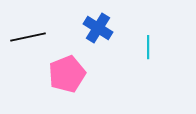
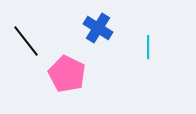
black line: moved 2 px left, 4 px down; rotated 64 degrees clockwise
pink pentagon: rotated 24 degrees counterclockwise
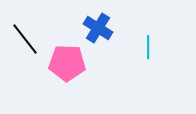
black line: moved 1 px left, 2 px up
pink pentagon: moved 11 px up; rotated 24 degrees counterclockwise
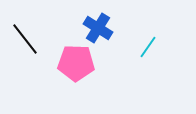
cyan line: rotated 35 degrees clockwise
pink pentagon: moved 9 px right
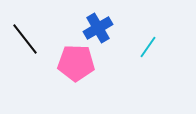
blue cross: rotated 28 degrees clockwise
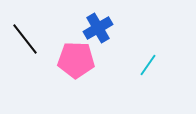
cyan line: moved 18 px down
pink pentagon: moved 3 px up
